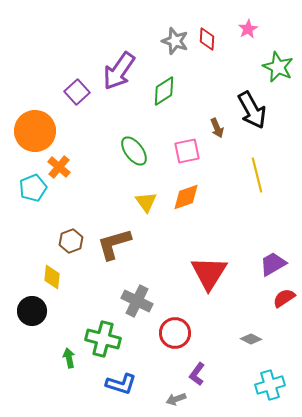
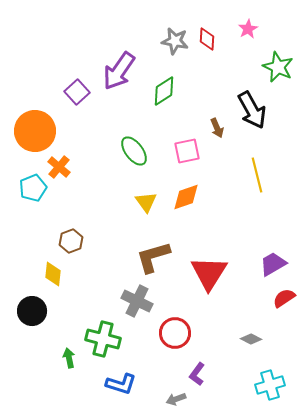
gray star: rotated 8 degrees counterclockwise
brown L-shape: moved 39 px right, 13 px down
yellow diamond: moved 1 px right, 3 px up
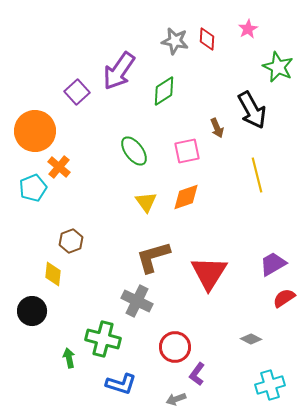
red circle: moved 14 px down
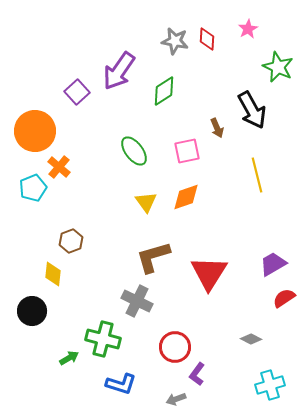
green arrow: rotated 72 degrees clockwise
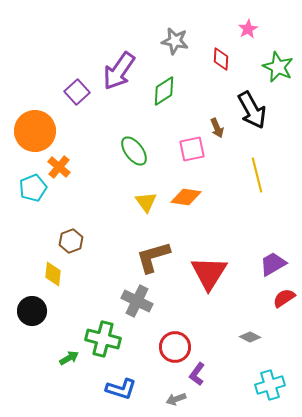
red diamond: moved 14 px right, 20 px down
pink square: moved 5 px right, 2 px up
orange diamond: rotated 28 degrees clockwise
gray diamond: moved 1 px left, 2 px up
blue L-shape: moved 5 px down
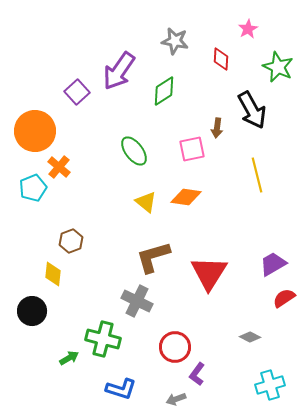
brown arrow: rotated 30 degrees clockwise
yellow triangle: rotated 15 degrees counterclockwise
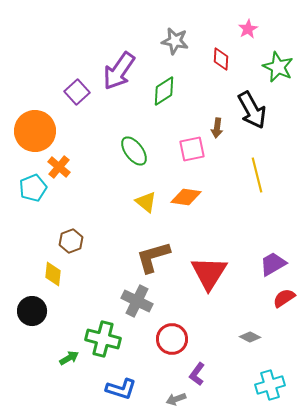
red circle: moved 3 px left, 8 px up
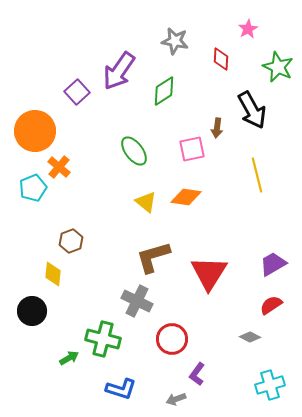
red semicircle: moved 13 px left, 7 px down
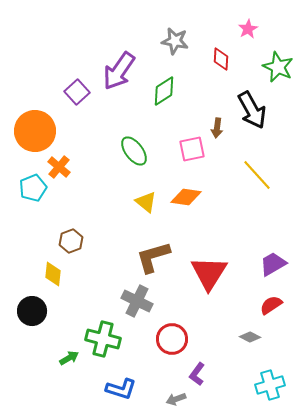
yellow line: rotated 28 degrees counterclockwise
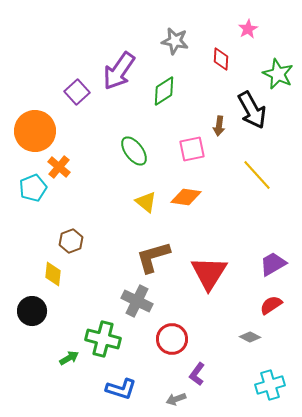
green star: moved 7 px down
brown arrow: moved 2 px right, 2 px up
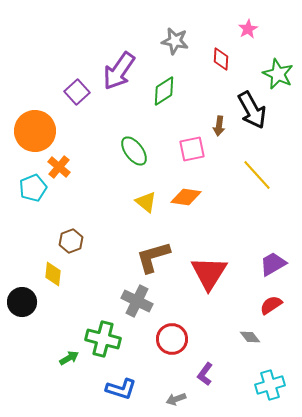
black circle: moved 10 px left, 9 px up
gray diamond: rotated 25 degrees clockwise
purple L-shape: moved 8 px right
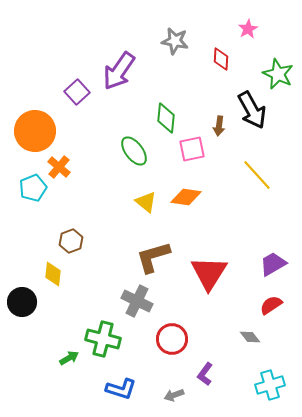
green diamond: moved 2 px right, 27 px down; rotated 52 degrees counterclockwise
gray arrow: moved 2 px left, 4 px up
